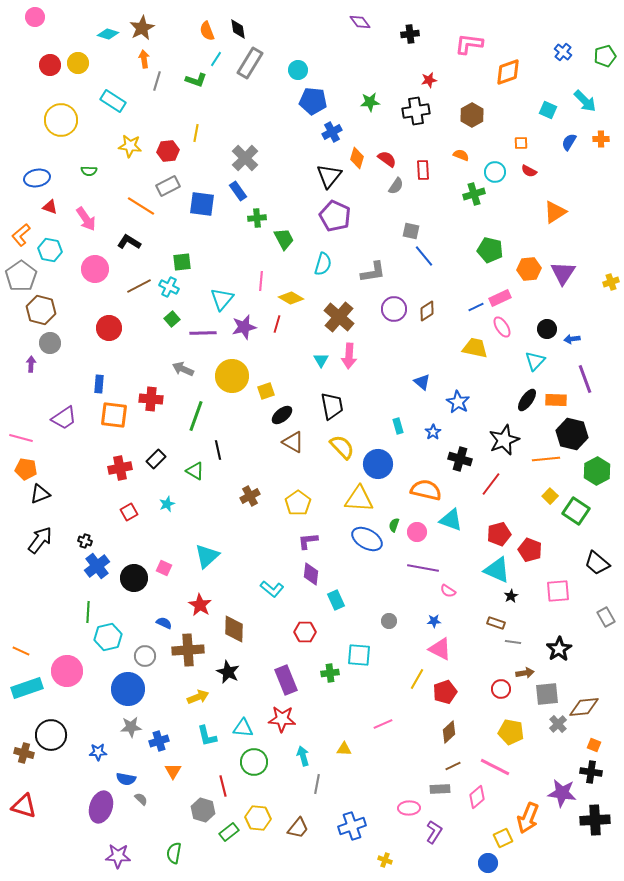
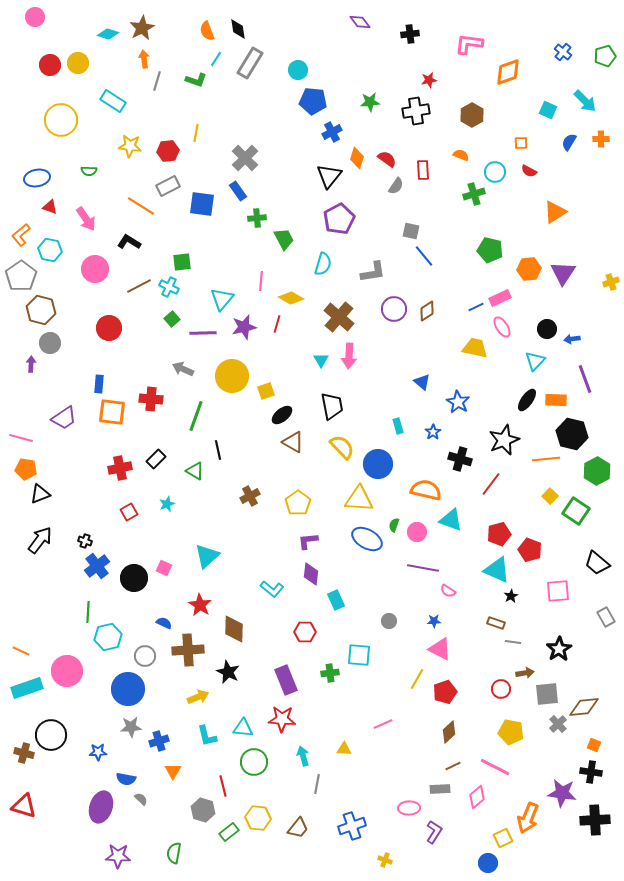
purple pentagon at (335, 216): moved 4 px right, 3 px down; rotated 20 degrees clockwise
orange square at (114, 415): moved 2 px left, 3 px up
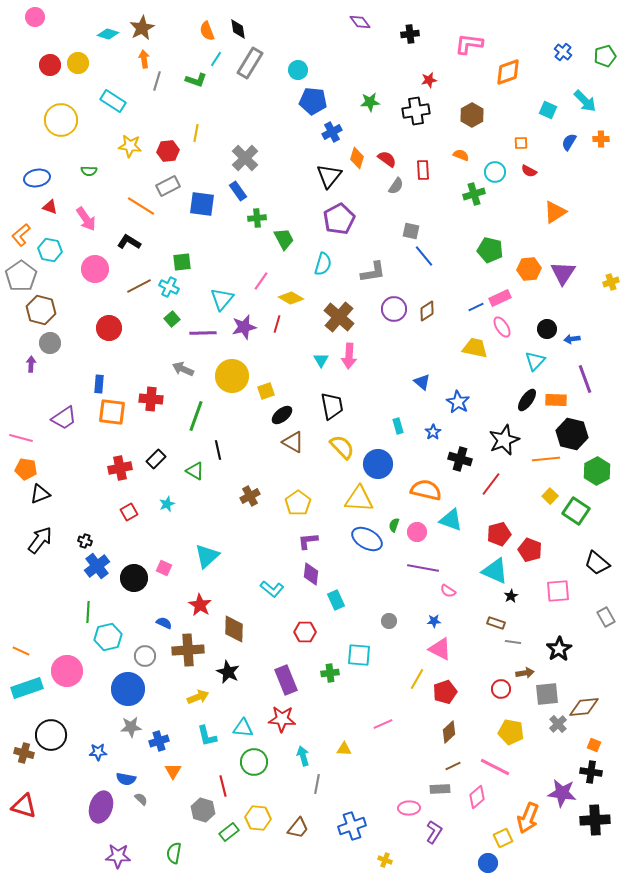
pink line at (261, 281): rotated 30 degrees clockwise
cyan triangle at (497, 570): moved 2 px left, 1 px down
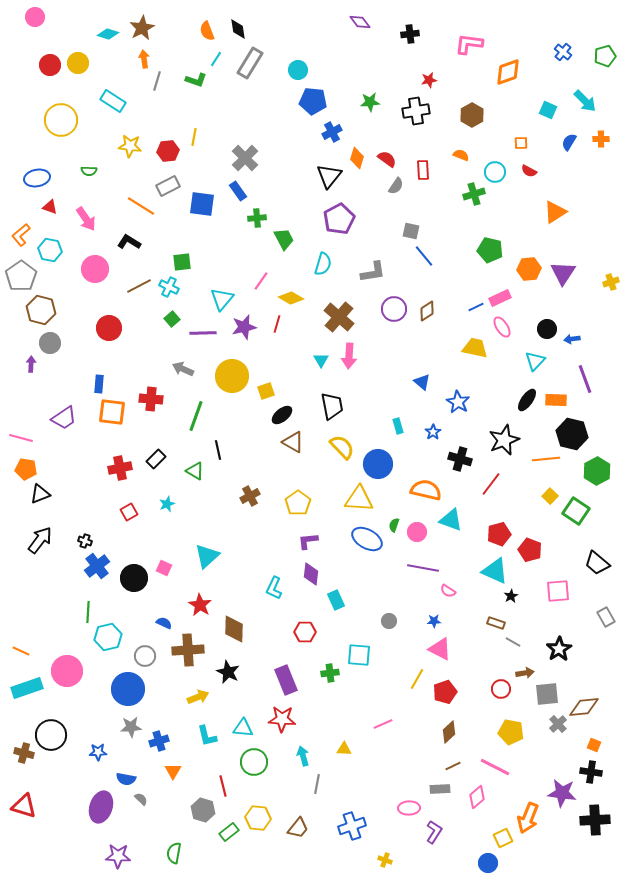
yellow line at (196, 133): moved 2 px left, 4 px down
cyan L-shape at (272, 589): moved 2 px right, 1 px up; rotated 75 degrees clockwise
gray line at (513, 642): rotated 21 degrees clockwise
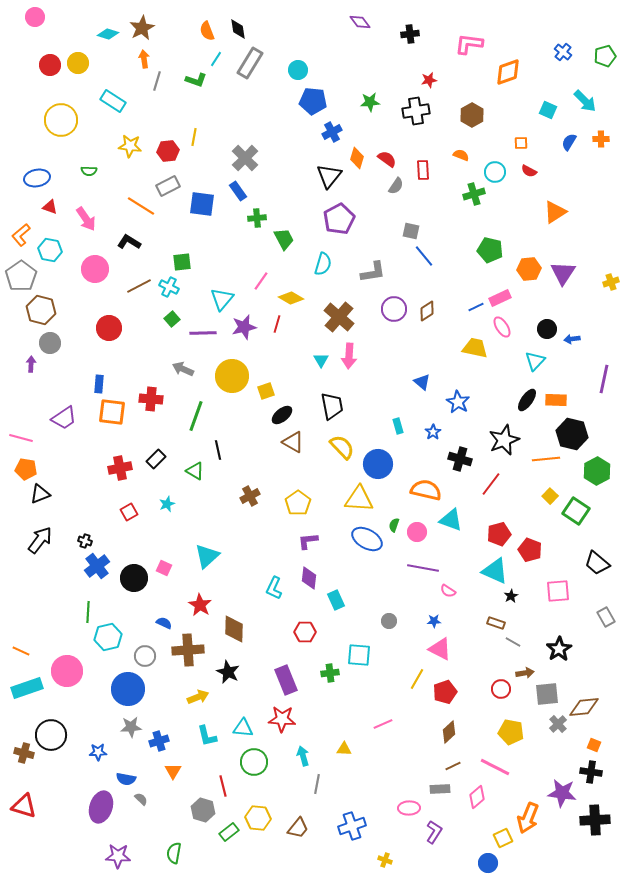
purple line at (585, 379): moved 19 px right; rotated 32 degrees clockwise
purple diamond at (311, 574): moved 2 px left, 4 px down
